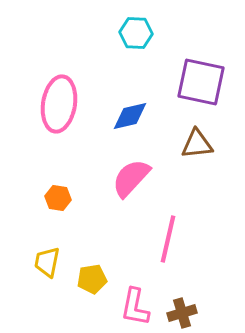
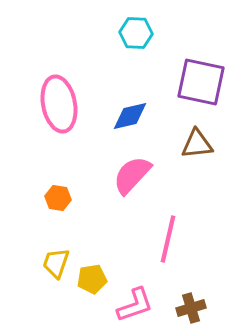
pink ellipse: rotated 20 degrees counterclockwise
pink semicircle: moved 1 px right, 3 px up
yellow trapezoid: moved 9 px right, 1 px down; rotated 8 degrees clockwise
pink L-shape: moved 2 px up; rotated 120 degrees counterclockwise
brown cross: moved 9 px right, 5 px up
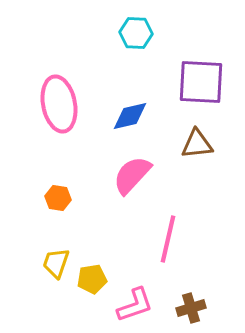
purple square: rotated 9 degrees counterclockwise
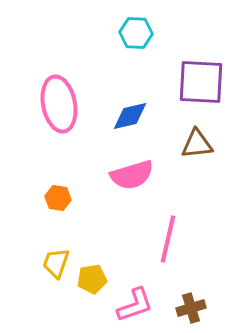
pink semicircle: rotated 150 degrees counterclockwise
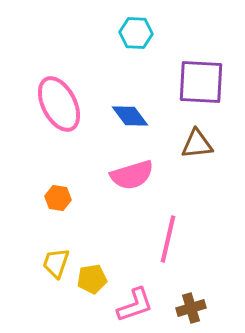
pink ellipse: rotated 16 degrees counterclockwise
blue diamond: rotated 66 degrees clockwise
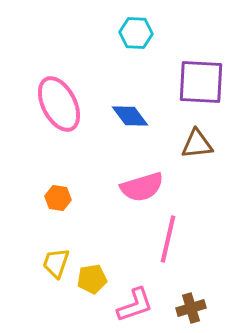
pink semicircle: moved 10 px right, 12 px down
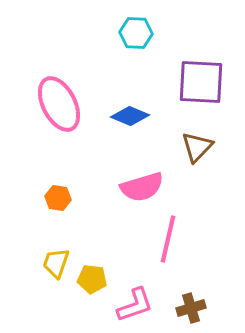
blue diamond: rotated 30 degrees counterclockwise
brown triangle: moved 3 px down; rotated 40 degrees counterclockwise
yellow pentagon: rotated 16 degrees clockwise
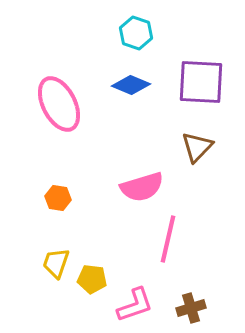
cyan hexagon: rotated 16 degrees clockwise
blue diamond: moved 1 px right, 31 px up
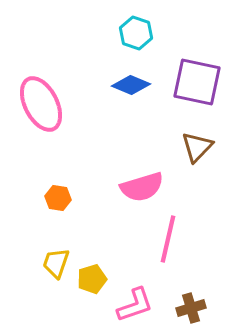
purple square: moved 4 px left; rotated 9 degrees clockwise
pink ellipse: moved 18 px left
yellow pentagon: rotated 24 degrees counterclockwise
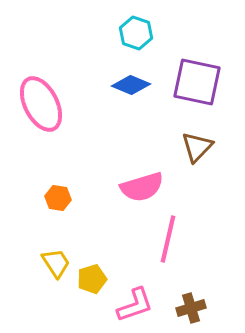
yellow trapezoid: rotated 128 degrees clockwise
